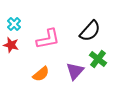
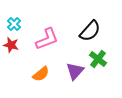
pink L-shape: moved 1 px left; rotated 10 degrees counterclockwise
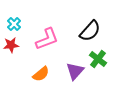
red star: rotated 21 degrees counterclockwise
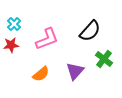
green cross: moved 6 px right
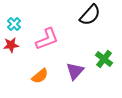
black semicircle: moved 16 px up
orange semicircle: moved 1 px left, 2 px down
